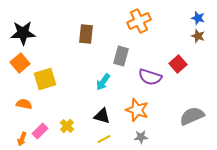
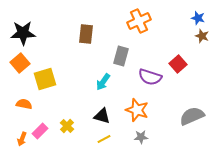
brown star: moved 4 px right
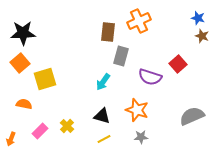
brown rectangle: moved 22 px right, 2 px up
orange arrow: moved 11 px left
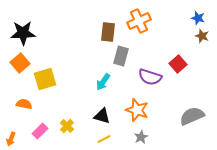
gray star: rotated 24 degrees counterclockwise
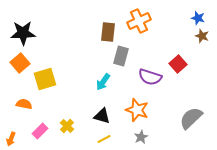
gray semicircle: moved 1 px left, 2 px down; rotated 20 degrees counterclockwise
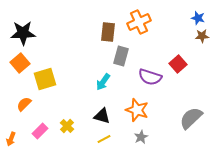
orange cross: moved 1 px down
brown star: rotated 24 degrees counterclockwise
orange semicircle: rotated 56 degrees counterclockwise
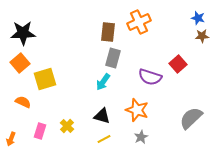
gray rectangle: moved 8 px left, 2 px down
orange semicircle: moved 1 px left, 2 px up; rotated 70 degrees clockwise
pink rectangle: rotated 28 degrees counterclockwise
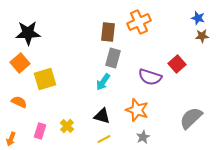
black star: moved 5 px right
red square: moved 1 px left
orange semicircle: moved 4 px left
gray star: moved 2 px right
